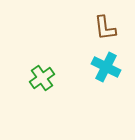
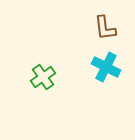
green cross: moved 1 px right, 1 px up
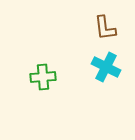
green cross: rotated 30 degrees clockwise
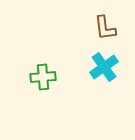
cyan cross: moved 2 px left; rotated 28 degrees clockwise
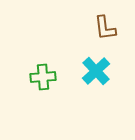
cyan cross: moved 8 px left, 4 px down; rotated 8 degrees counterclockwise
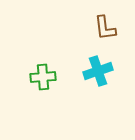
cyan cross: moved 2 px right; rotated 24 degrees clockwise
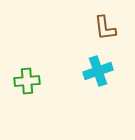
green cross: moved 16 px left, 4 px down
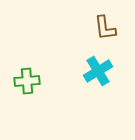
cyan cross: rotated 12 degrees counterclockwise
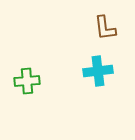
cyan cross: rotated 24 degrees clockwise
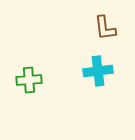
green cross: moved 2 px right, 1 px up
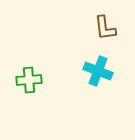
cyan cross: rotated 28 degrees clockwise
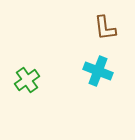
green cross: moved 2 px left; rotated 30 degrees counterclockwise
